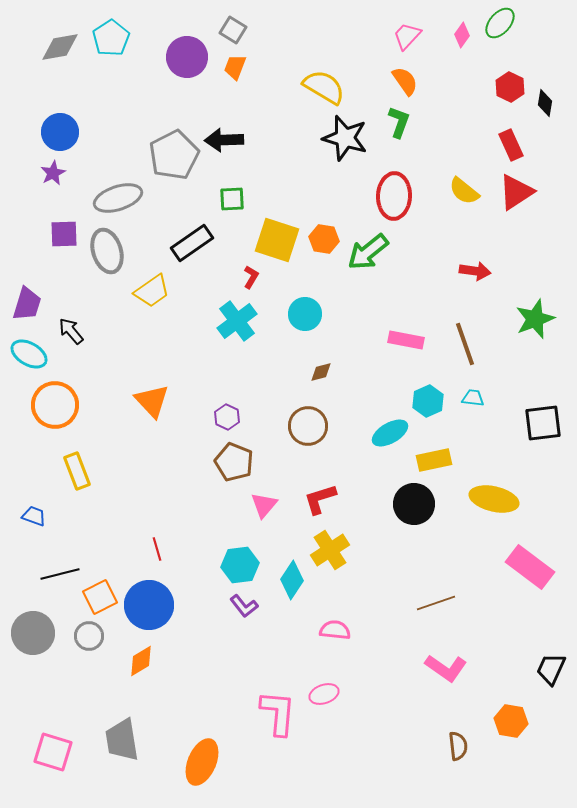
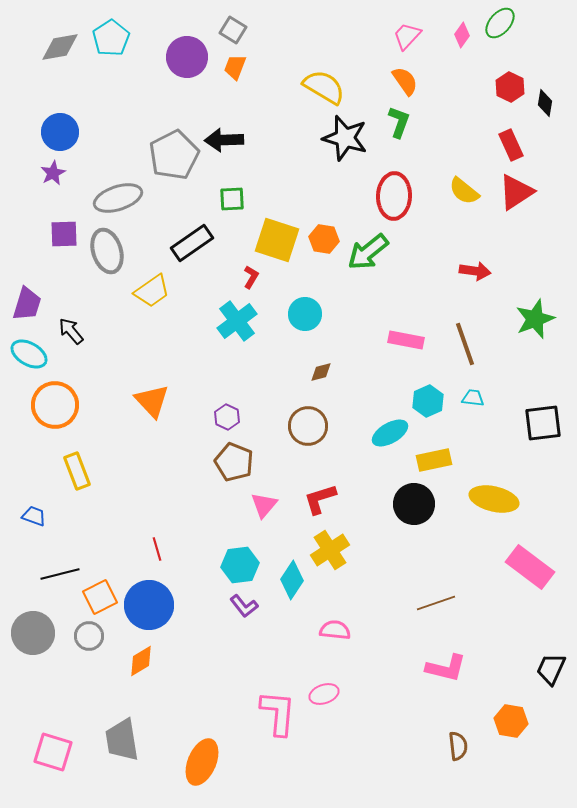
pink L-shape at (446, 668): rotated 21 degrees counterclockwise
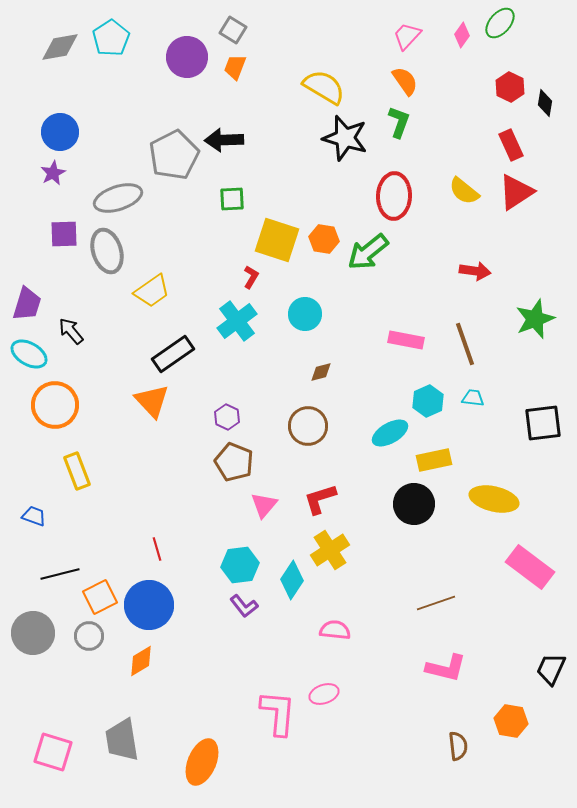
black rectangle at (192, 243): moved 19 px left, 111 px down
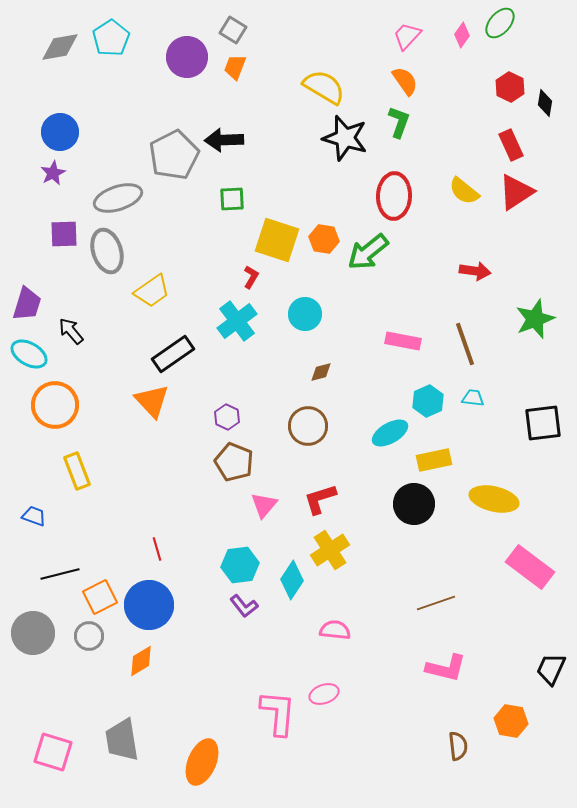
pink rectangle at (406, 340): moved 3 px left, 1 px down
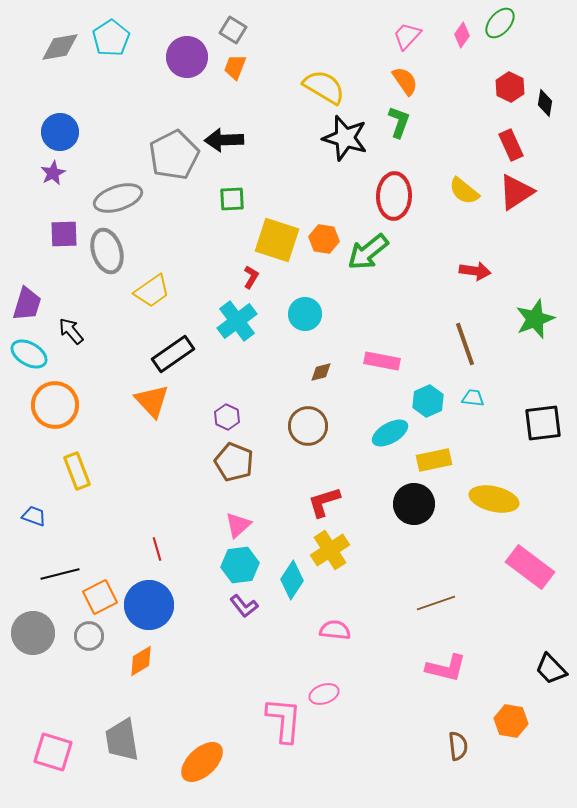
pink rectangle at (403, 341): moved 21 px left, 20 px down
red L-shape at (320, 499): moved 4 px right, 3 px down
pink triangle at (264, 505): moved 26 px left, 20 px down; rotated 8 degrees clockwise
black trapezoid at (551, 669): rotated 68 degrees counterclockwise
pink L-shape at (278, 713): moved 6 px right, 7 px down
orange ellipse at (202, 762): rotated 24 degrees clockwise
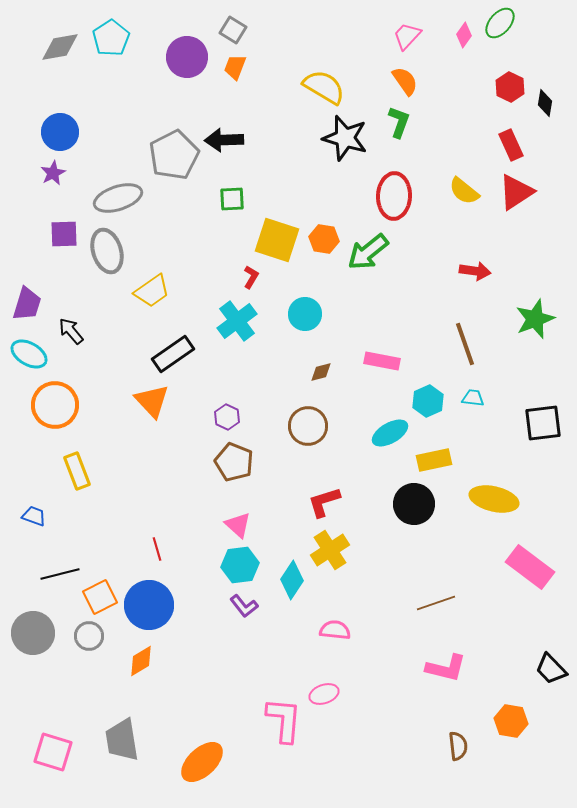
pink diamond at (462, 35): moved 2 px right
pink triangle at (238, 525): rotated 36 degrees counterclockwise
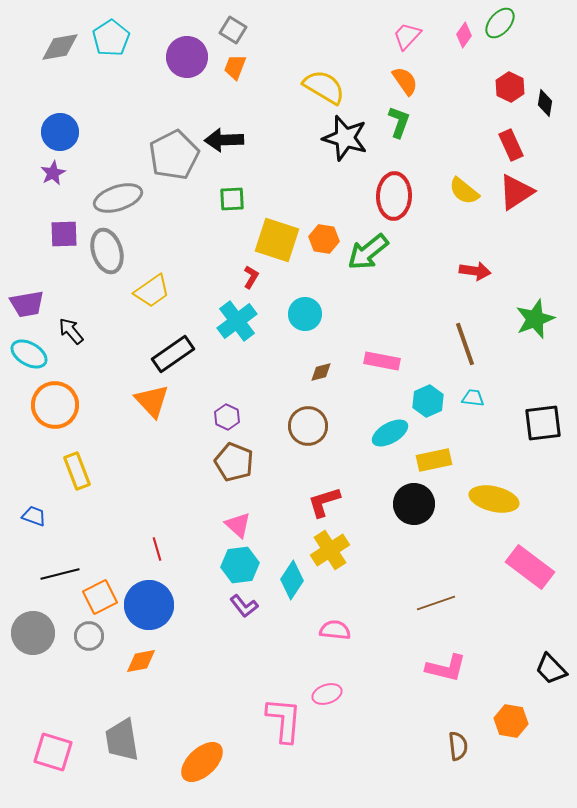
purple trapezoid at (27, 304): rotated 63 degrees clockwise
orange diamond at (141, 661): rotated 20 degrees clockwise
pink ellipse at (324, 694): moved 3 px right
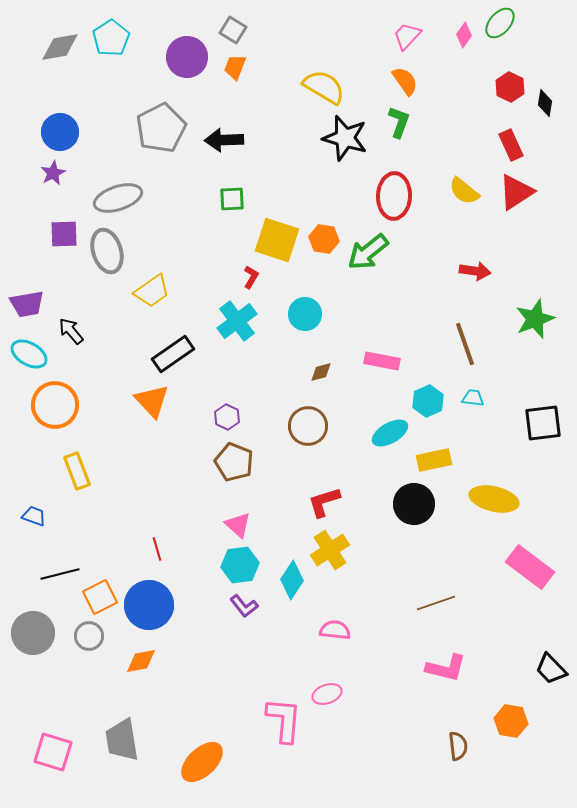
gray pentagon at (174, 155): moved 13 px left, 27 px up
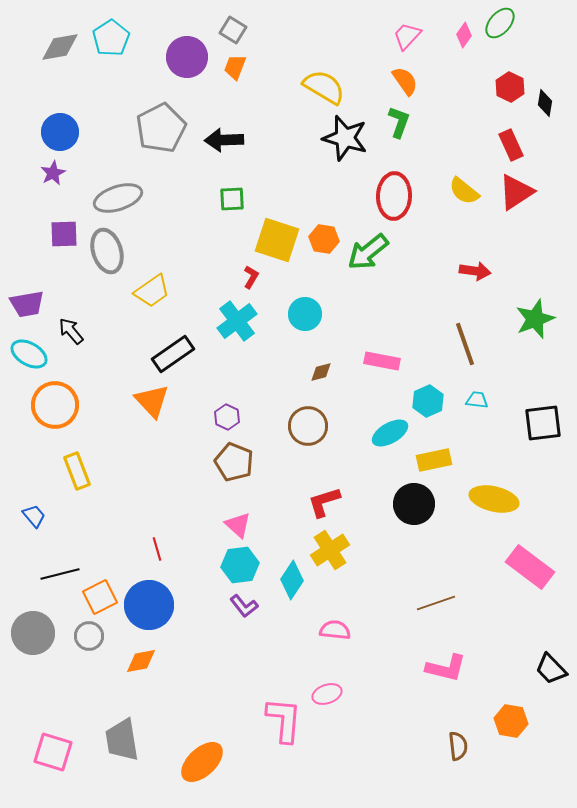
cyan trapezoid at (473, 398): moved 4 px right, 2 px down
blue trapezoid at (34, 516): rotated 30 degrees clockwise
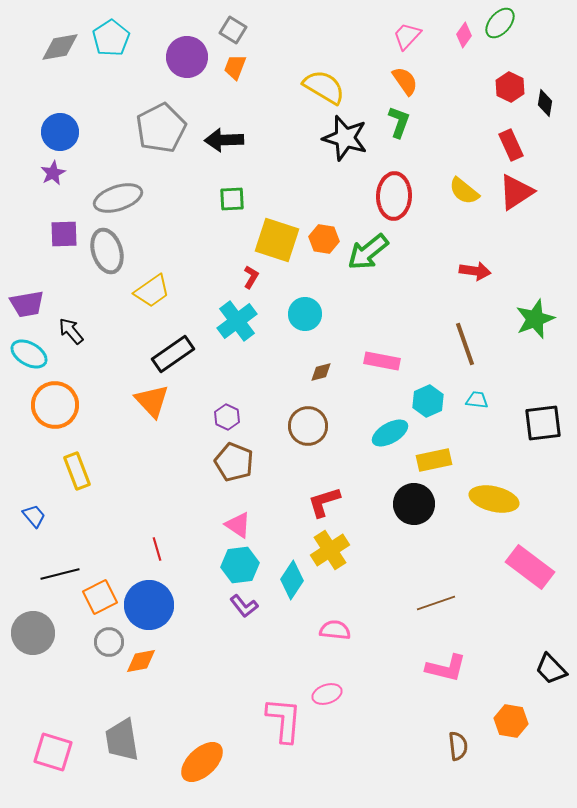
pink triangle at (238, 525): rotated 8 degrees counterclockwise
gray circle at (89, 636): moved 20 px right, 6 px down
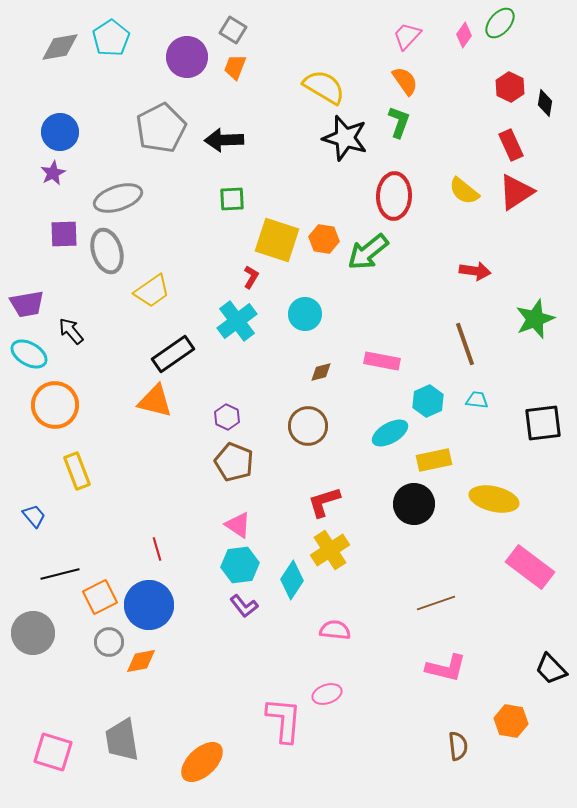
orange triangle at (152, 401): moved 3 px right; rotated 33 degrees counterclockwise
